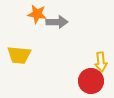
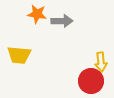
gray arrow: moved 5 px right, 1 px up
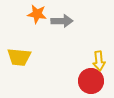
yellow trapezoid: moved 2 px down
yellow arrow: moved 2 px left, 1 px up
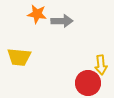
yellow arrow: moved 2 px right, 4 px down
red circle: moved 3 px left, 2 px down
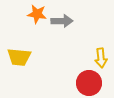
yellow arrow: moved 7 px up
red circle: moved 1 px right
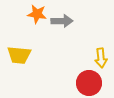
yellow trapezoid: moved 2 px up
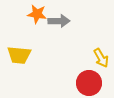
gray arrow: moved 3 px left
yellow arrow: rotated 24 degrees counterclockwise
